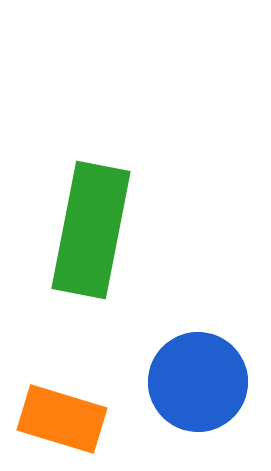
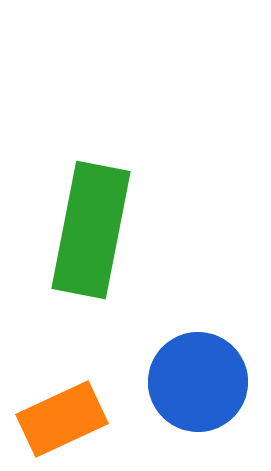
orange rectangle: rotated 42 degrees counterclockwise
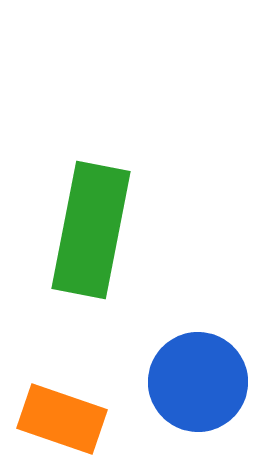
orange rectangle: rotated 44 degrees clockwise
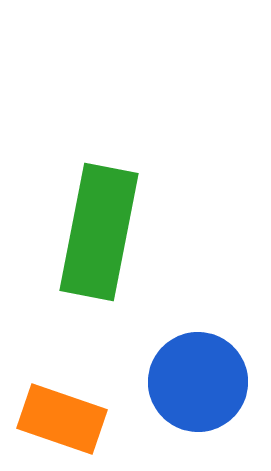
green rectangle: moved 8 px right, 2 px down
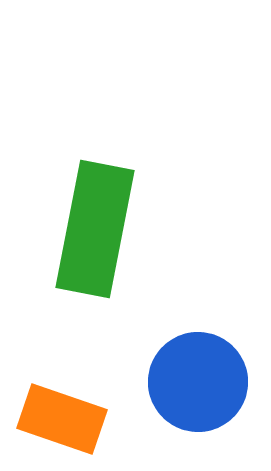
green rectangle: moved 4 px left, 3 px up
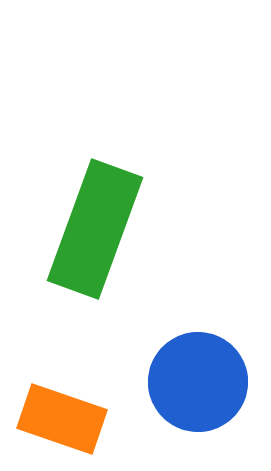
green rectangle: rotated 9 degrees clockwise
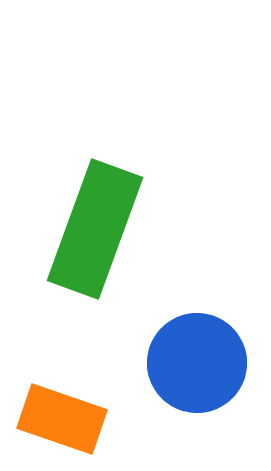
blue circle: moved 1 px left, 19 px up
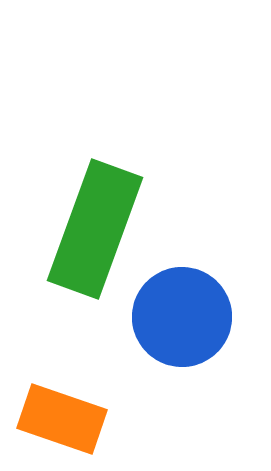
blue circle: moved 15 px left, 46 px up
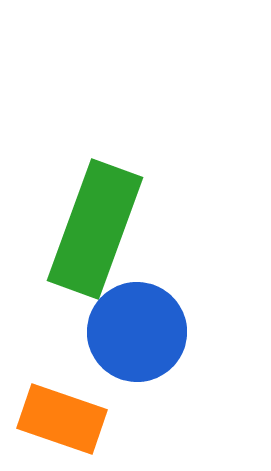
blue circle: moved 45 px left, 15 px down
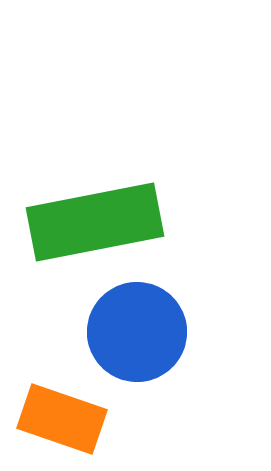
green rectangle: moved 7 px up; rotated 59 degrees clockwise
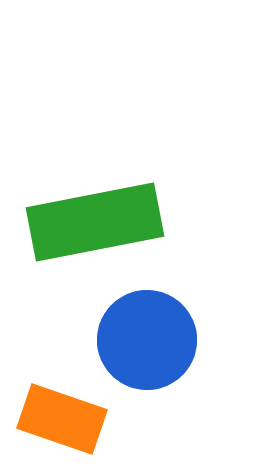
blue circle: moved 10 px right, 8 px down
